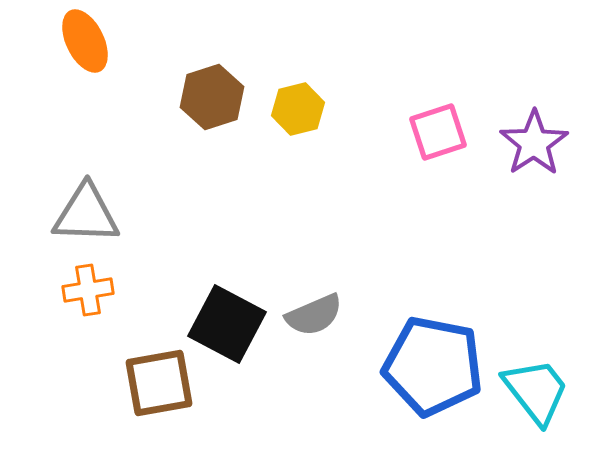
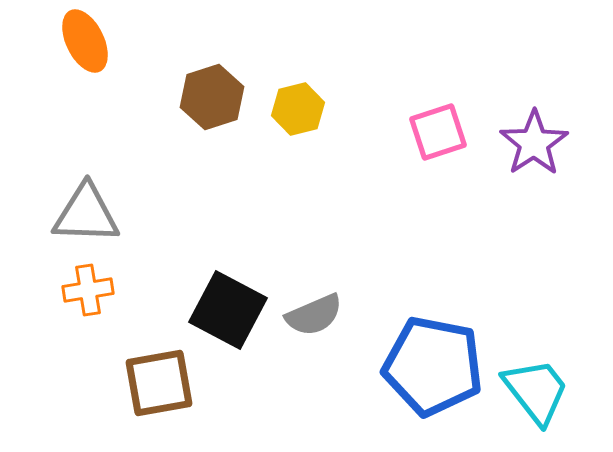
black square: moved 1 px right, 14 px up
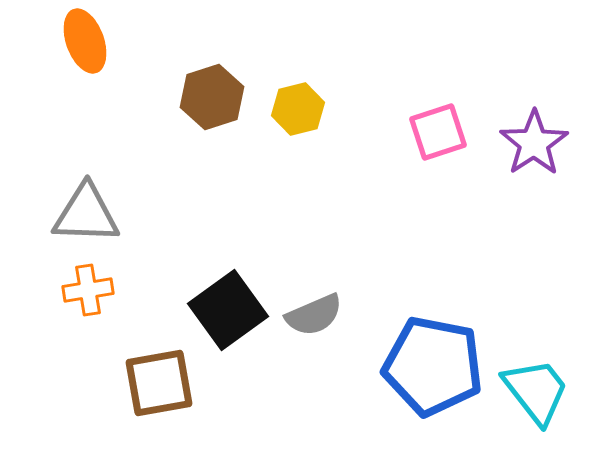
orange ellipse: rotated 6 degrees clockwise
black square: rotated 26 degrees clockwise
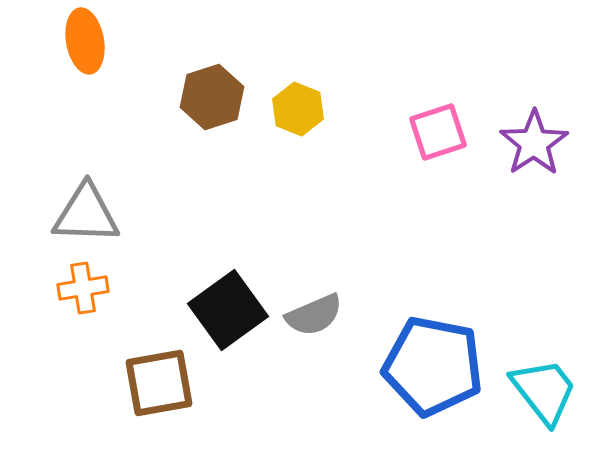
orange ellipse: rotated 10 degrees clockwise
yellow hexagon: rotated 24 degrees counterclockwise
orange cross: moved 5 px left, 2 px up
cyan trapezoid: moved 8 px right
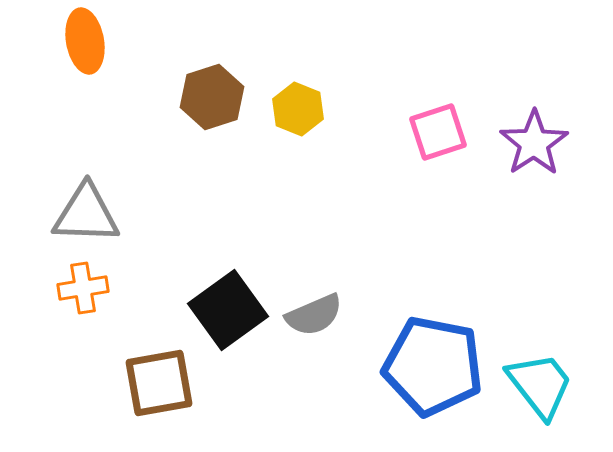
cyan trapezoid: moved 4 px left, 6 px up
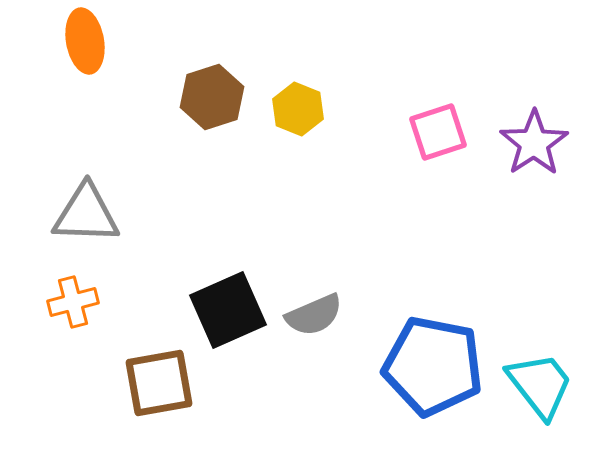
orange cross: moved 10 px left, 14 px down; rotated 6 degrees counterclockwise
black square: rotated 12 degrees clockwise
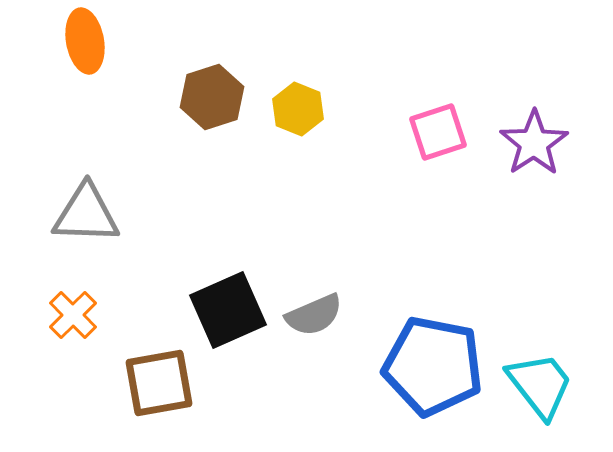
orange cross: moved 13 px down; rotated 30 degrees counterclockwise
